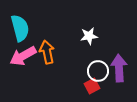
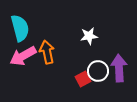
red square: moved 9 px left, 7 px up
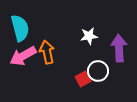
purple arrow: moved 20 px up
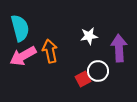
orange arrow: moved 3 px right, 1 px up
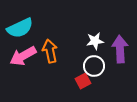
cyan semicircle: rotated 80 degrees clockwise
white star: moved 6 px right, 5 px down
purple arrow: moved 1 px right, 1 px down
white circle: moved 4 px left, 5 px up
red square: moved 2 px down
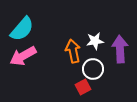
cyan semicircle: moved 2 px right, 1 px down; rotated 24 degrees counterclockwise
orange arrow: moved 23 px right
white circle: moved 1 px left, 3 px down
red square: moved 6 px down
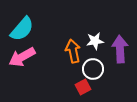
pink arrow: moved 1 px left, 1 px down
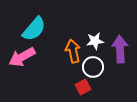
cyan semicircle: moved 12 px right
white circle: moved 2 px up
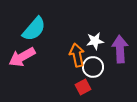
orange arrow: moved 4 px right, 4 px down
